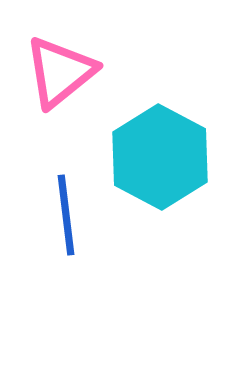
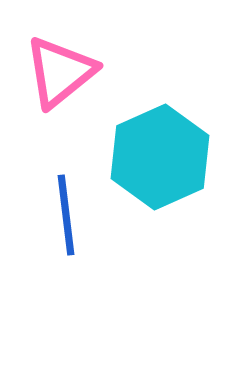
cyan hexagon: rotated 8 degrees clockwise
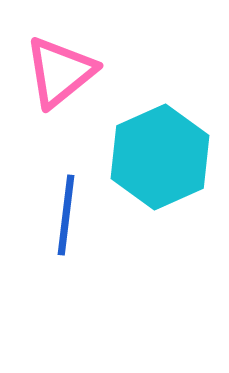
blue line: rotated 14 degrees clockwise
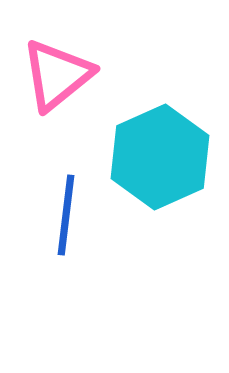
pink triangle: moved 3 px left, 3 px down
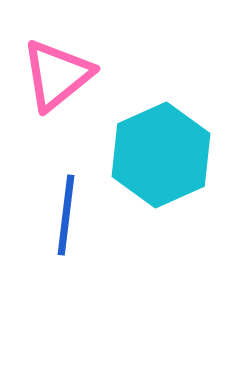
cyan hexagon: moved 1 px right, 2 px up
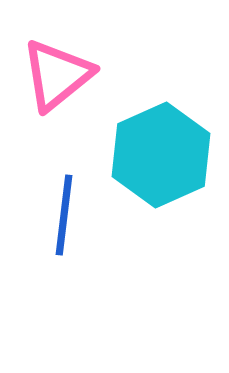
blue line: moved 2 px left
